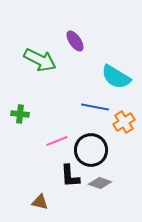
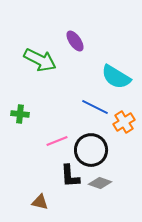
blue line: rotated 16 degrees clockwise
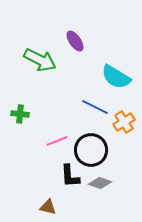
brown triangle: moved 8 px right, 5 px down
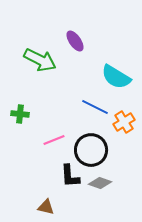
pink line: moved 3 px left, 1 px up
brown triangle: moved 2 px left
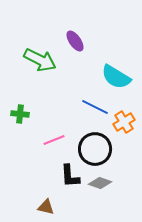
black circle: moved 4 px right, 1 px up
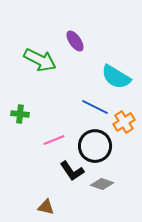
black circle: moved 3 px up
black L-shape: moved 2 px right, 5 px up; rotated 30 degrees counterclockwise
gray diamond: moved 2 px right, 1 px down
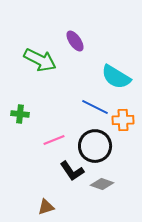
orange cross: moved 1 px left, 2 px up; rotated 30 degrees clockwise
brown triangle: rotated 30 degrees counterclockwise
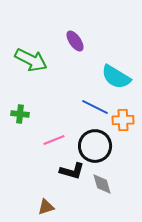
green arrow: moved 9 px left
black L-shape: rotated 40 degrees counterclockwise
gray diamond: rotated 55 degrees clockwise
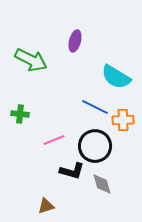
purple ellipse: rotated 50 degrees clockwise
brown triangle: moved 1 px up
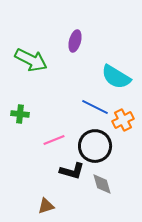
orange cross: rotated 25 degrees counterclockwise
